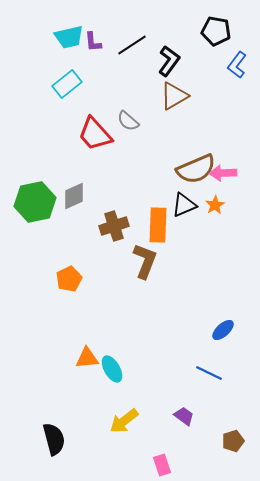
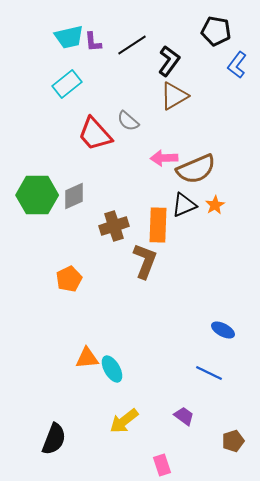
pink arrow: moved 59 px left, 15 px up
green hexagon: moved 2 px right, 7 px up; rotated 12 degrees clockwise
blue ellipse: rotated 70 degrees clockwise
black semicircle: rotated 36 degrees clockwise
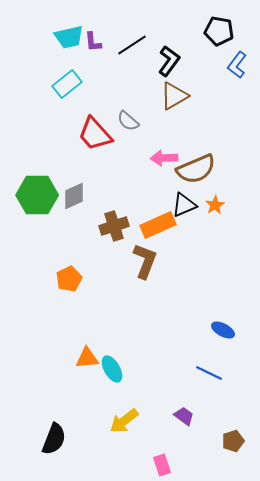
black pentagon: moved 3 px right
orange rectangle: rotated 64 degrees clockwise
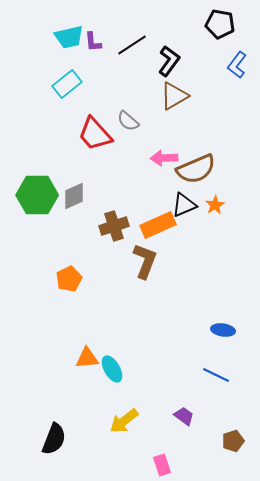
black pentagon: moved 1 px right, 7 px up
blue ellipse: rotated 20 degrees counterclockwise
blue line: moved 7 px right, 2 px down
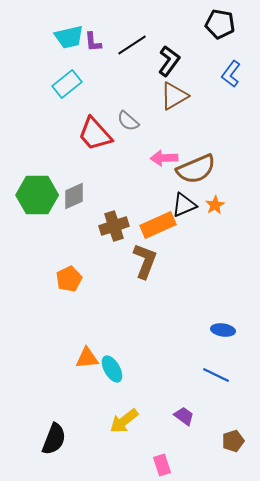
blue L-shape: moved 6 px left, 9 px down
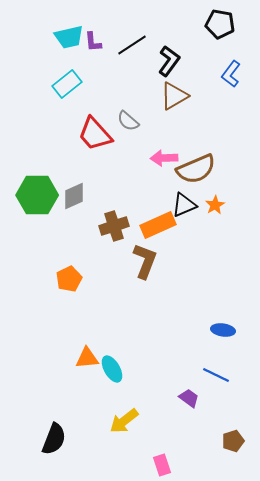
purple trapezoid: moved 5 px right, 18 px up
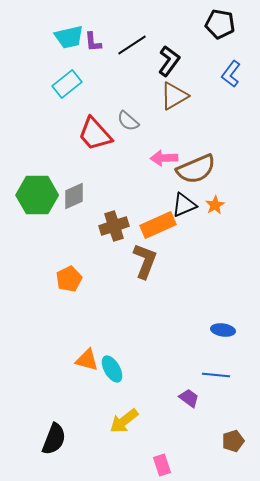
orange triangle: moved 2 px down; rotated 20 degrees clockwise
blue line: rotated 20 degrees counterclockwise
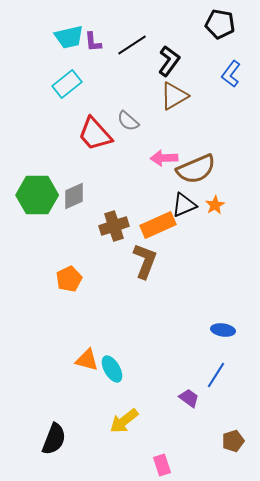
blue line: rotated 64 degrees counterclockwise
